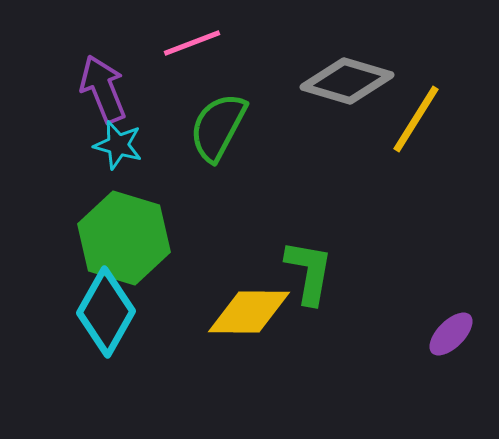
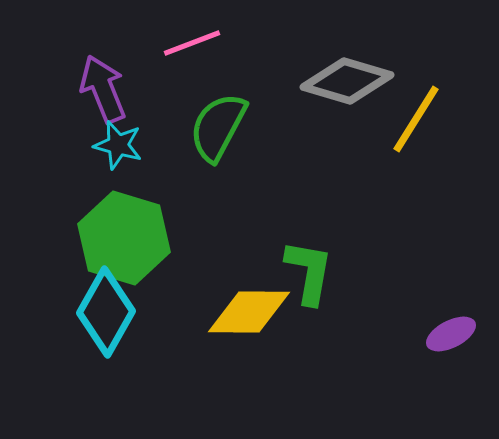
purple ellipse: rotated 18 degrees clockwise
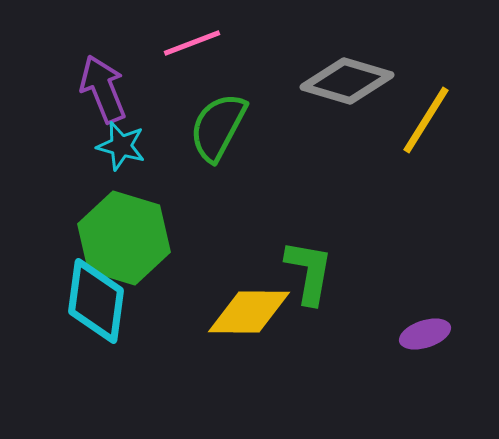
yellow line: moved 10 px right, 1 px down
cyan star: moved 3 px right, 1 px down
cyan diamond: moved 10 px left, 11 px up; rotated 22 degrees counterclockwise
purple ellipse: moved 26 px left; rotated 9 degrees clockwise
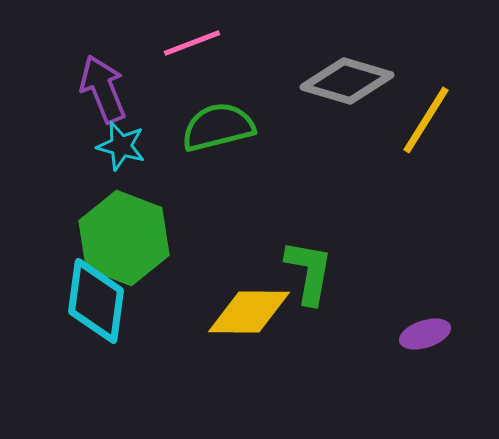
green semicircle: rotated 48 degrees clockwise
green hexagon: rotated 4 degrees clockwise
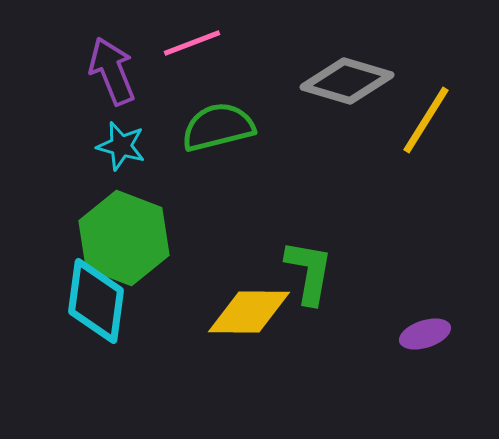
purple arrow: moved 9 px right, 18 px up
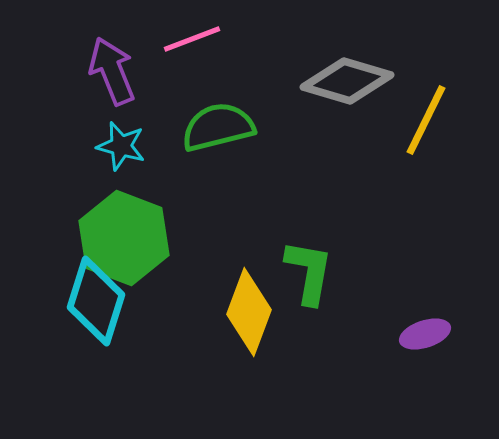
pink line: moved 4 px up
yellow line: rotated 6 degrees counterclockwise
cyan diamond: rotated 10 degrees clockwise
yellow diamond: rotated 70 degrees counterclockwise
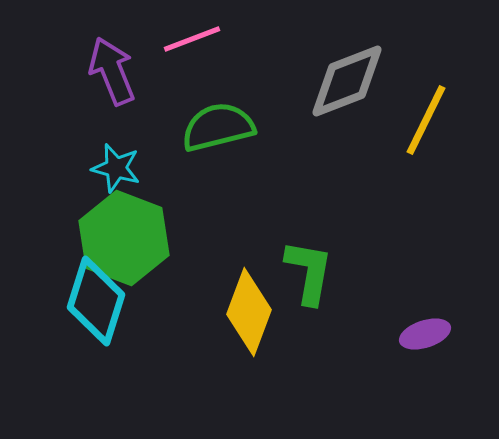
gray diamond: rotated 38 degrees counterclockwise
cyan star: moved 5 px left, 22 px down
